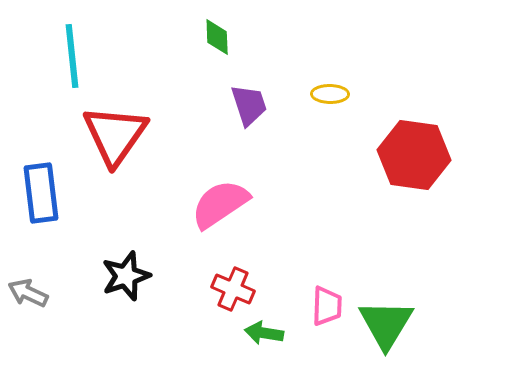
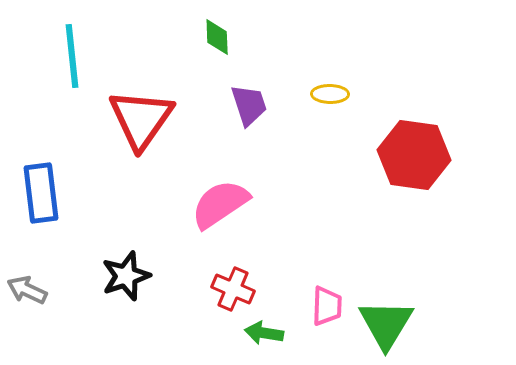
red triangle: moved 26 px right, 16 px up
gray arrow: moved 1 px left, 3 px up
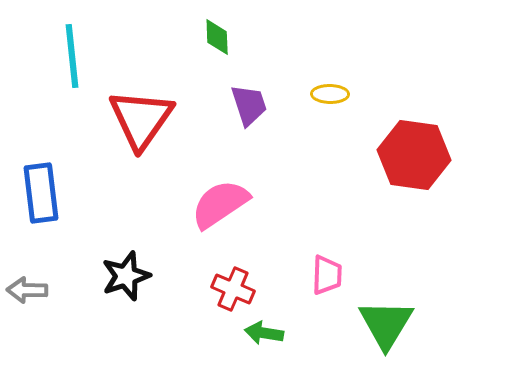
gray arrow: rotated 24 degrees counterclockwise
pink trapezoid: moved 31 px up
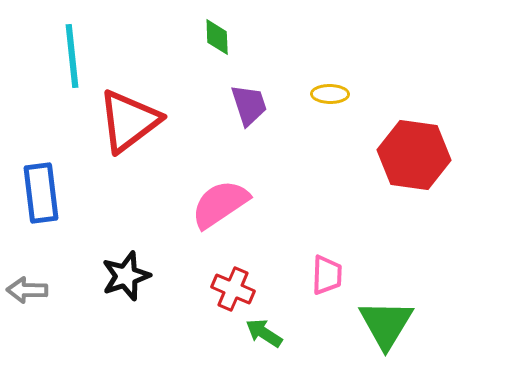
red triangle: moved 12 px left, 2 px down; rotated 18 degrees clockwise
green arrow: rotated 24 degrees clockwise
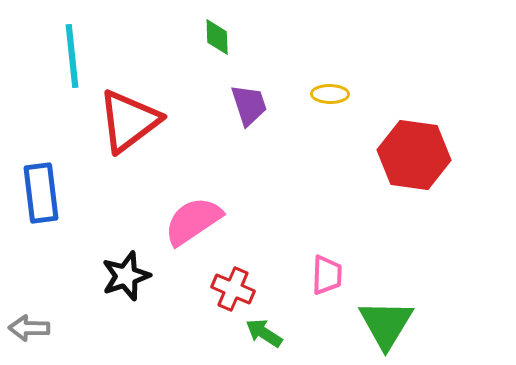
pink semicircle: moved 27 px left, 17 px down
gray arrow: moved 2 px right, 38 px down
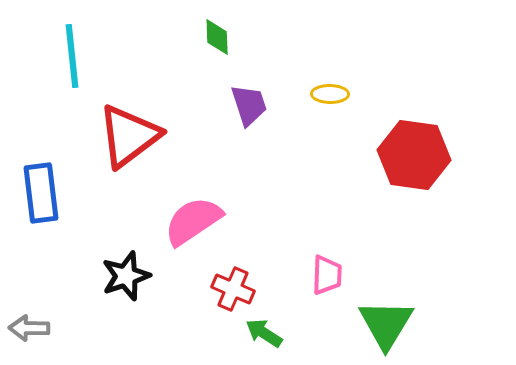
red triangle: moved 15 px down
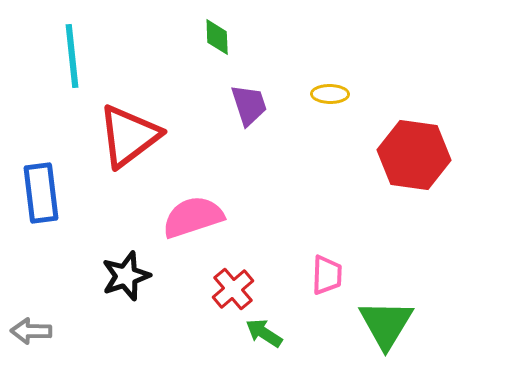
pink semicircle: moved 4 px up; rotated 16 degrees clockwise
red cross: rotated 27 degrees clockwise
gray arrow: moved 2 px right, 3 px down
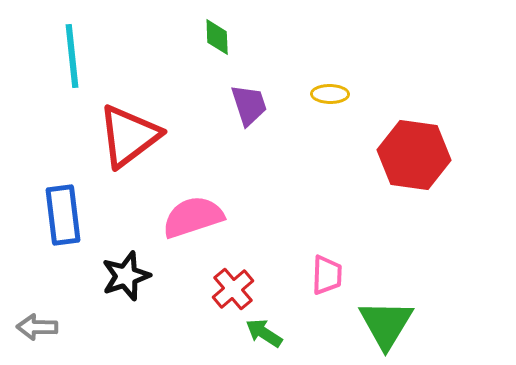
blue rectangle: moved 22 px right, 22 px down
gray arrow: moved 6 px right, 4 px up
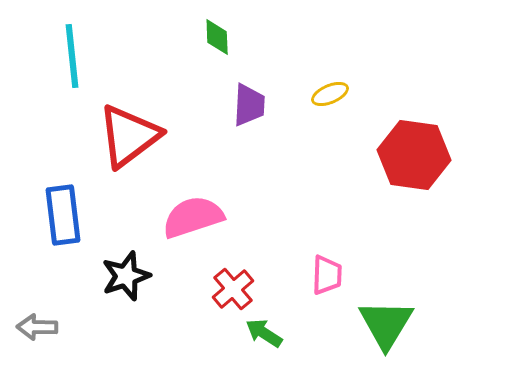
yellow ellipse: rotated 24 degrees counterclockwise
purple trapezoid: rotated 21 degrees clockwise
